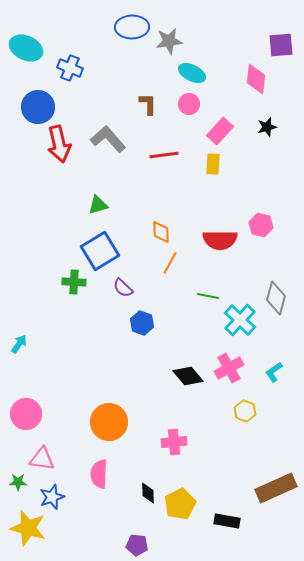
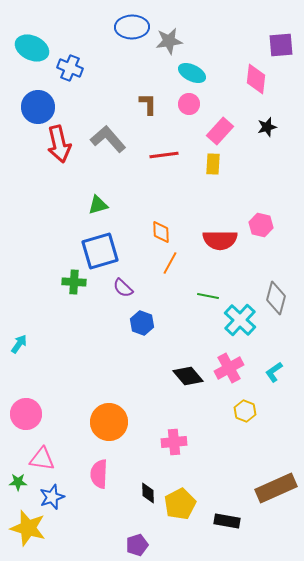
cyan ellipse at (26, 48): moved 6 px right
blue square at (100, 251): rotated 15 degrees clockwise
purple pentagon at (137, 545): rotated 25 degrees counterclockwise
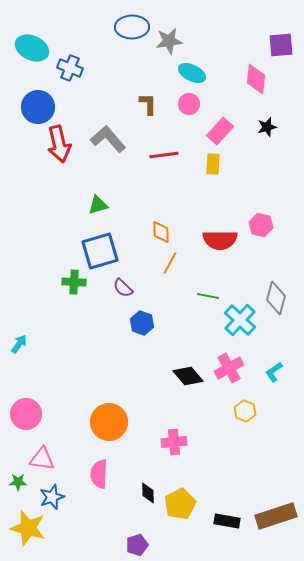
brown rectangle at (276, 488): moved 28 px down; rotated 6 degrees clockwise
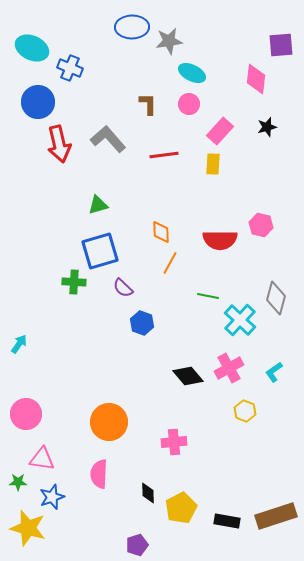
blue circle at (38, 107): moved 5 px up
yellow pentagon at (180, 504): moved 1 px right, 4 px down
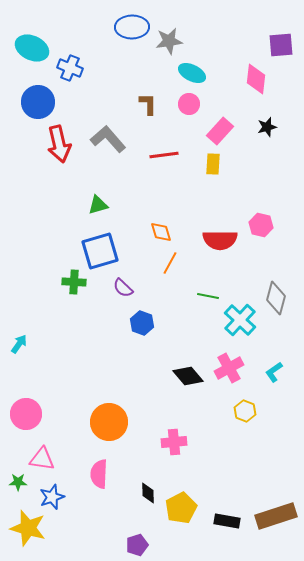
orange diamond at (161, 232): rotated 15 degrees counterclockwise
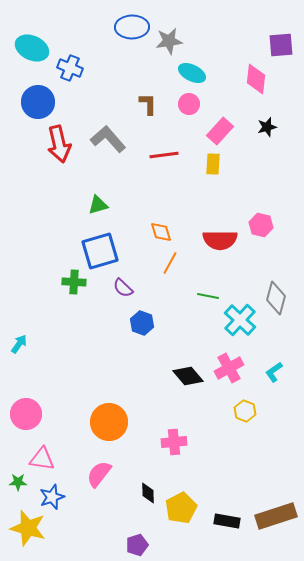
pink semicircle at (99, 474): rotated 36 degrees clockwise
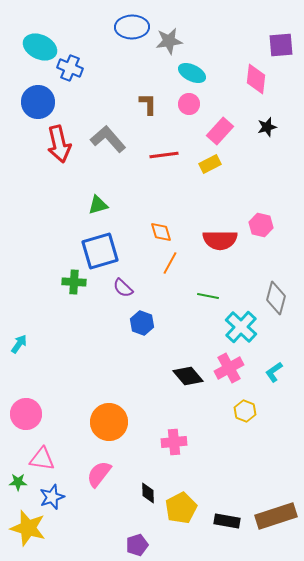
cyan ellipse at (32, 48): moved 8 px right, 1 px up
yellow rectangle at (213, 164): moved 3 px left; rotated 60 degrees clockwise
cyan cross at (240, 320): moved 1 px right, 7 px down
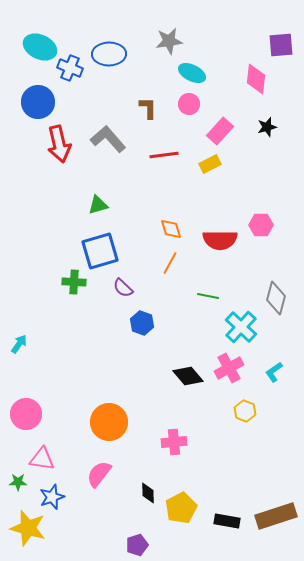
blue ellipse at (132, 27): moved 23 px left, 27 px down
brown L-shape at (148, 104): moved 4 px down
pink hexagon at (261, 225): rotated 15 degrees counterclockwise
orange diamond at (161, 232): moved 10 px right, 3 px up
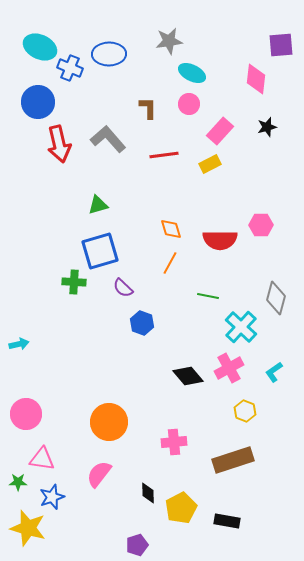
cyan arrow at (19, 344): rotated 42 degrees clockwise
brown rectangle at (276, 516): moved 43 px left, 56 px up
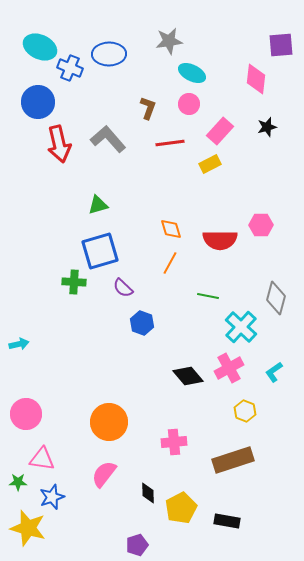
brown L-shape at (148, 108): rotated 20 degrees clockwise
red line at (164, 155): moved 6 px right, 12 px up
pink semicircle at (99, 474): moved 5 px right
